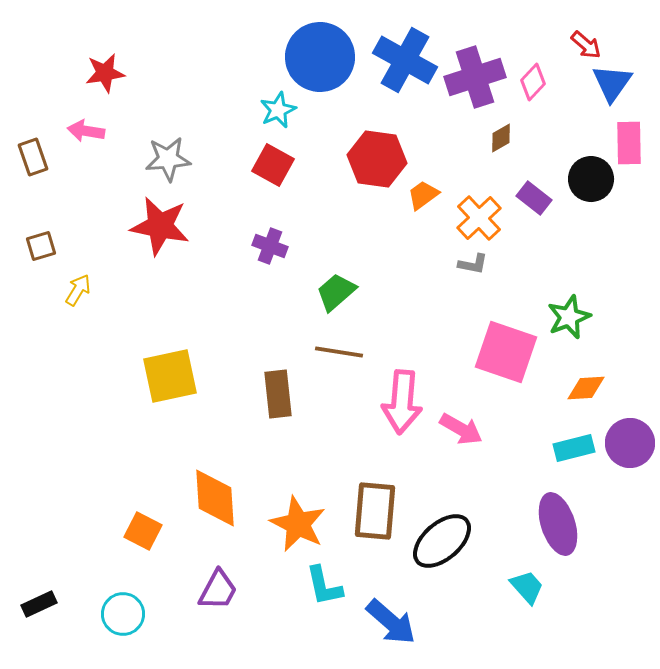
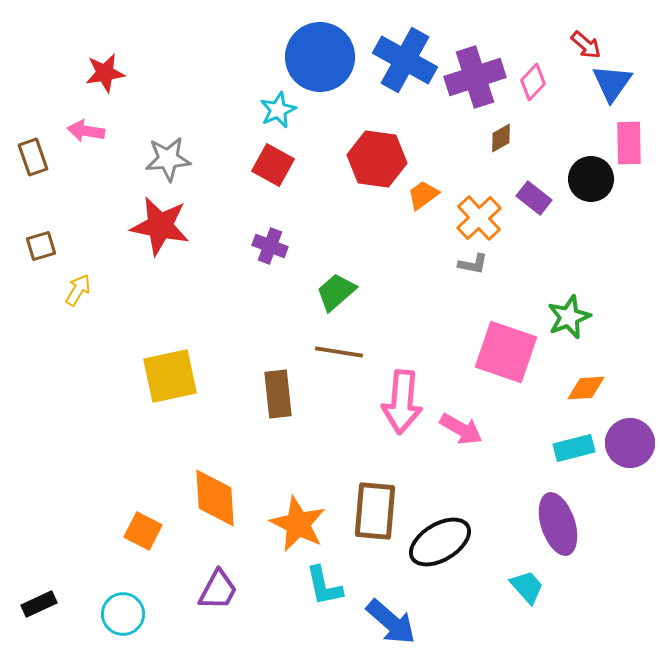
black ellipse at (442, 541): moved 2 px left, 1 px down; rotated 10 degrees clockwise
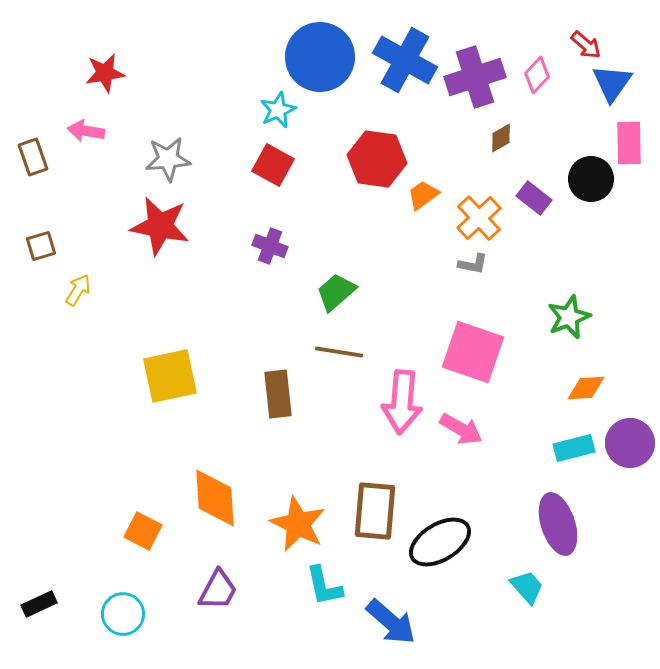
pink diamond at (533, 82): moved 4 px right, 7 px up
pink square at (506, 352): moved 33 px left
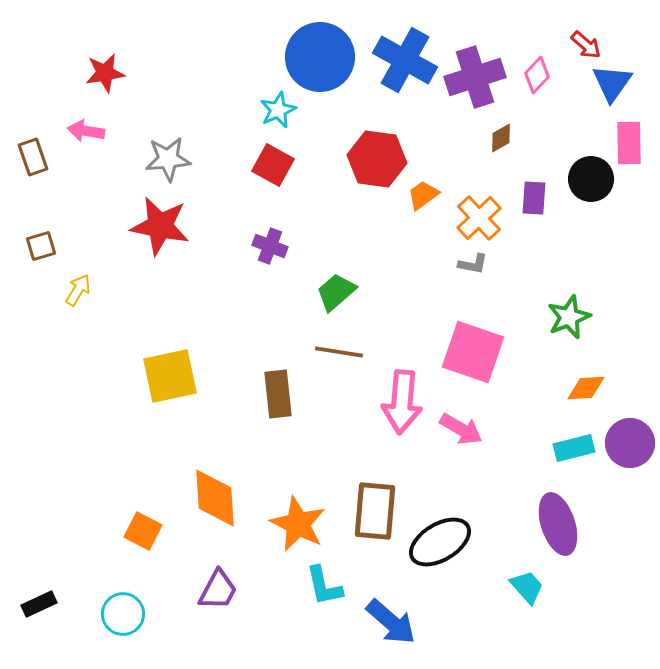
purple rectangle at (534, 198): rotated 56 degrees clockwise
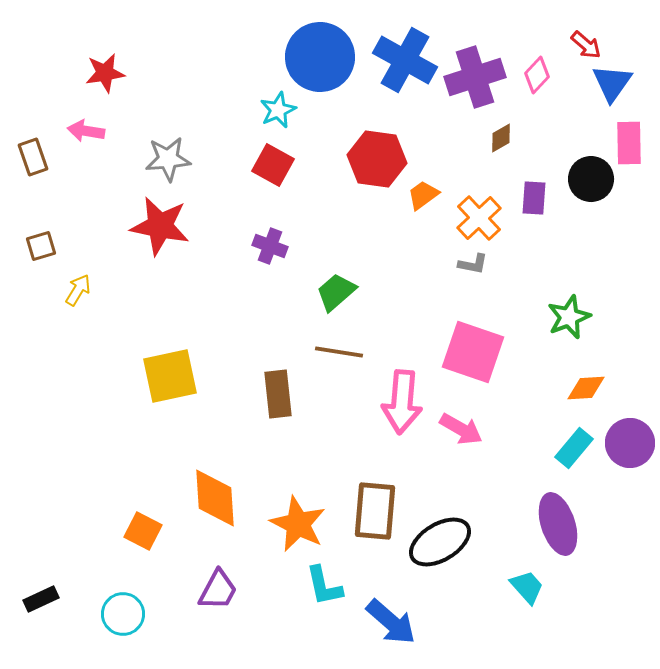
cyan rectangle at (574, 448): rotated 36 degrees counterclockwise
black rectangle at (39, 604): moved 2 px right, 5 px up
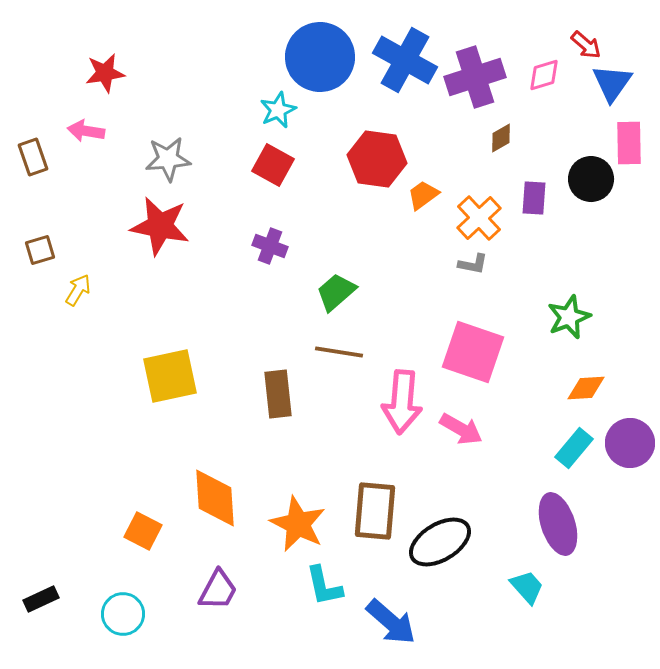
pink diamond at (537, 75): moved 7 px right; rotated 30 degrees clockwise
brown square at (41, 246): moved 1 px left, 4 px down
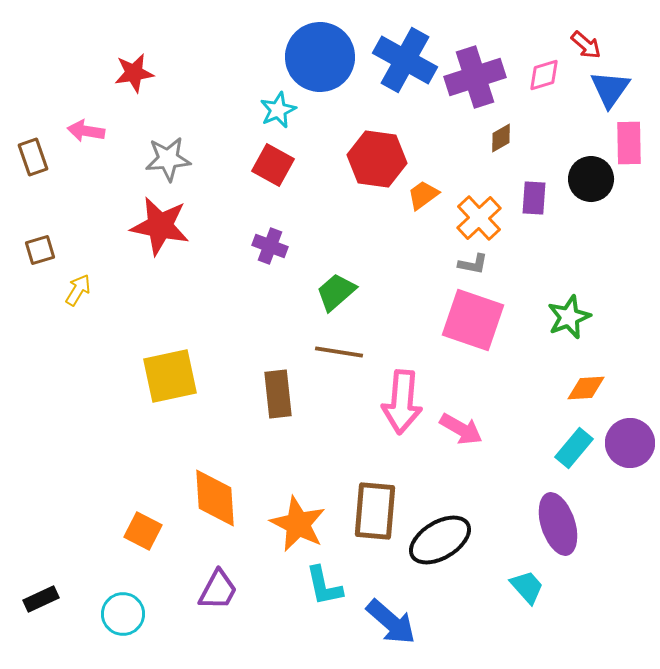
red star at (105, 73): moved 29 px right
blue triangle at (612, 83): moved 2 px left, 6 px down
pink square at (473, 352): moved 32 px up
black ellipse at (440, 542): moved 2 px up
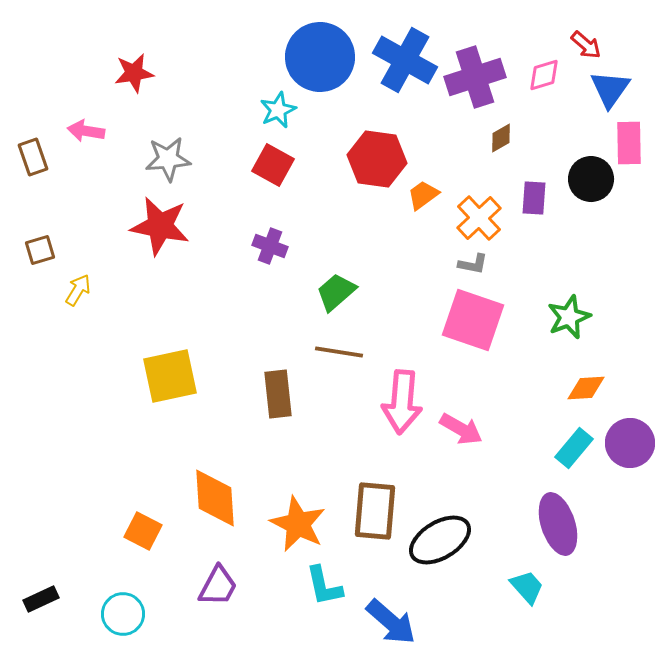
purple trapezoid at (218, 590): moved 4 px up
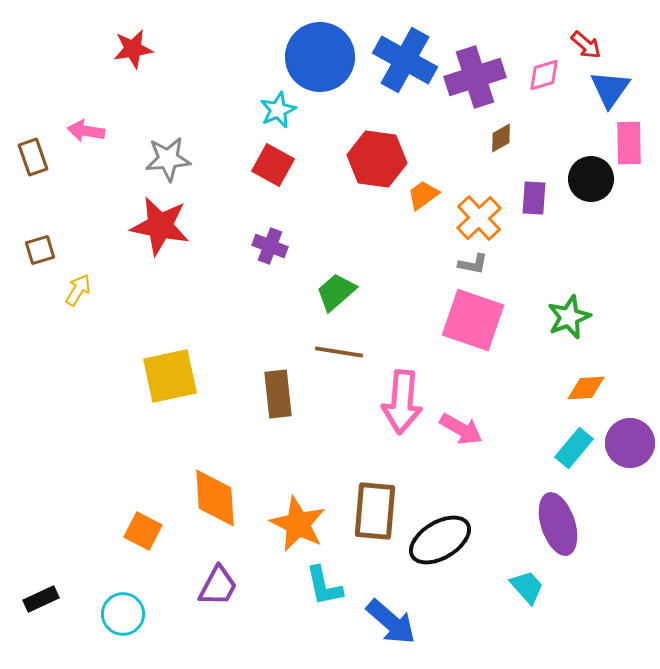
red star at (134, 73): moved 1 px left, 24 px up
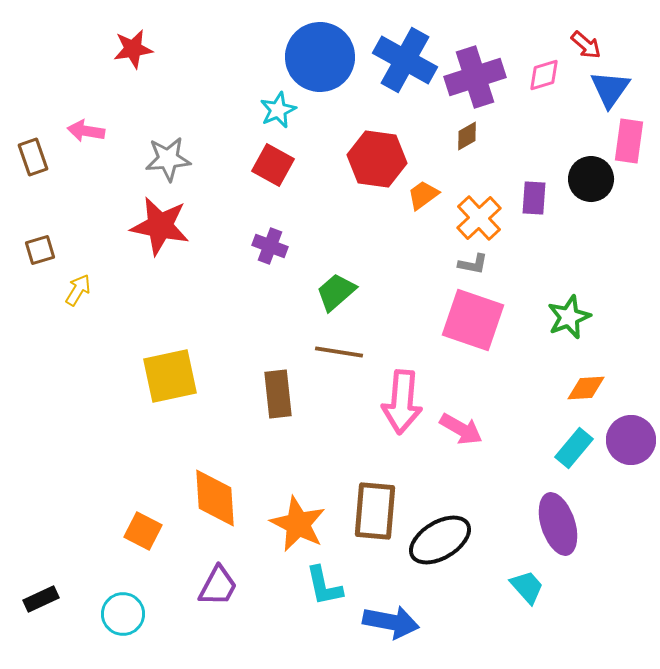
brown diamond at (501, 138): moved 34 px left, 2 px up
pink rectangle at (629, 143): moved 2 px up; rotated 9 degrees clockwise
purple circle at (630, 443): moved 1 px right, 3 px up
blue arrow at (391, 622): rotated 30 degrees counterclockwise
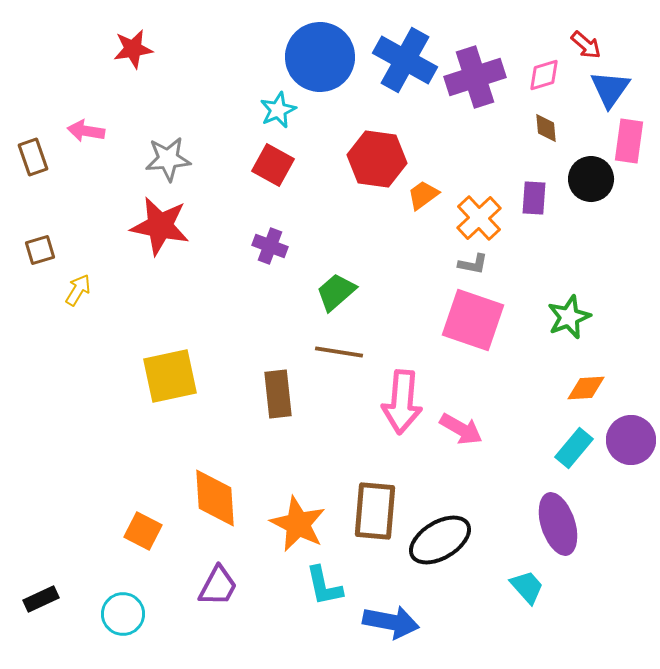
brown diamond at (467, 136): moved 79 px right, 8 px up; rotated 64 degrees counterclockwise
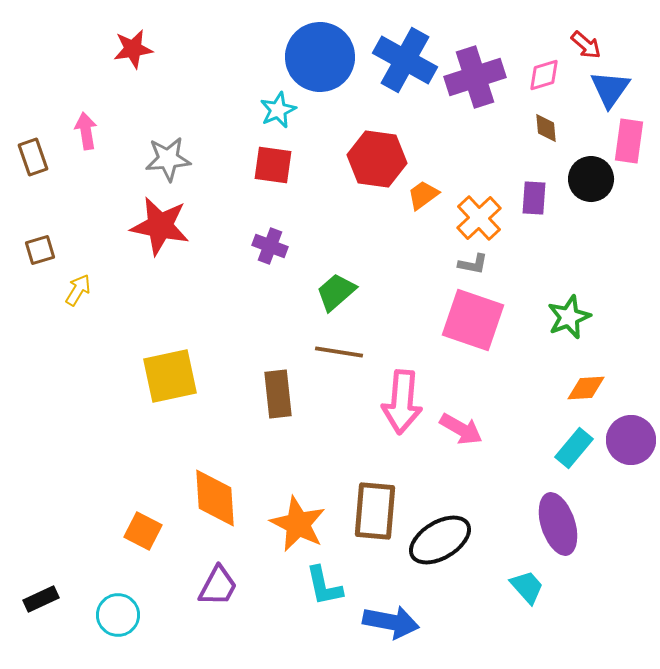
pink arrow at (86, 131): rotated 72 degrees clockwise
red square at (273, 165): rotated 21 degrees counterclockwise
cyan circle at (123, 614): moved 5 px left, 1 px down
